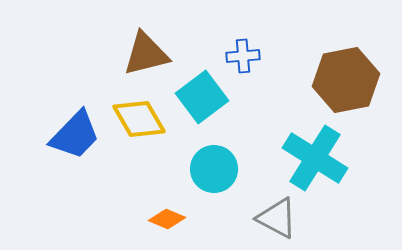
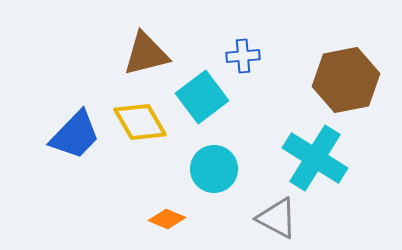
yellow diamond: moved 1 px right, 3 px down
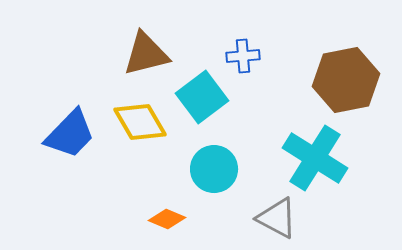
blue trapezoid: moved 5 px left, 1 px up
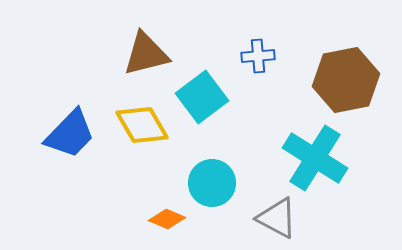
blue cross: moved 15 px right
yellow diamond: moved 2 px right, 3 px down
cyan circle: moved 2 px left, 14 px down
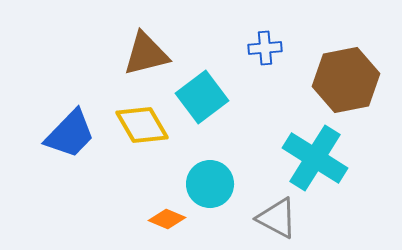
blue cross: moved 7 px right, 8 px up
cyan circle: moved 2 px left, 1 px down
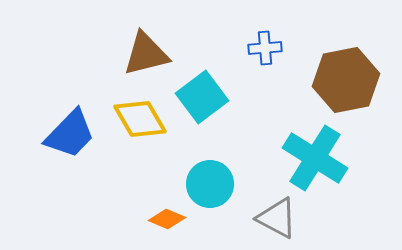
yellow diamond: moved 2 px left, 6 px up
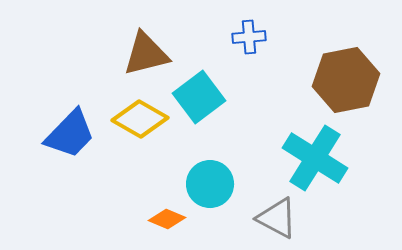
blue cross: moved 16 px left, 11 px up
cyan square: moved 3 px left
yellow diamond: rotated 30 degrees counterclockwise
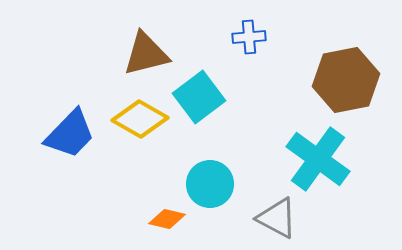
cyan cross: moved 3 px right, 1 px down; rotated 4 degrees clockwise
orange diamond: rotated 9 degrees counterclockwise
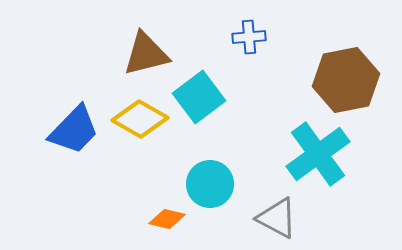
blue trapezoid: moved 4 px right, 4 px up
cyan cross: moved 5 px up; rotated 18 degrees clockwise
